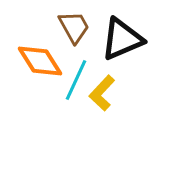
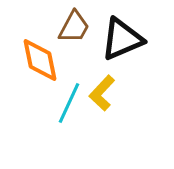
brown trapezoid: rotated 57 degrees clockwise
orange diamond: moved 1 px up; rotated 21 degrees clockwise
cyan line: moved 7 px left, 23 px down
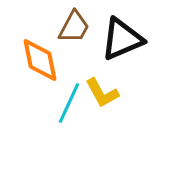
yellow L-shape: rotated 72 degrees counterclockwise
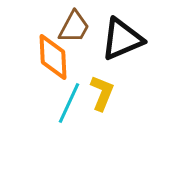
orange diamond: moved 13 px right, 3 px up; rotated 9 degrees clockwise
yellow L-shape: rotated 129 degrees counterclockwise
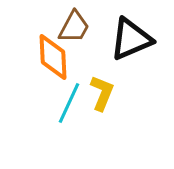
black triangle: moved 9 px right
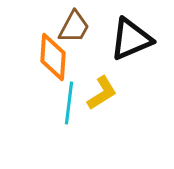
orange diamond: rotated 6 degrees clockwise
yellow L-shape: rotated 36 degrees clockwise
cyan line: rotated 18 degrees counterclockwise
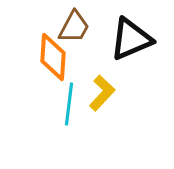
yellow L-shape: rotated 15 degrees counterclockwise
cyan line: moved 1 px down
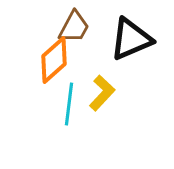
orange diamond: moved 1 px right, 3 px down; rotated 45 degrees clockwise
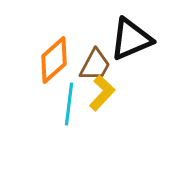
brown trapezoid: moved 21 px right, 38 px down
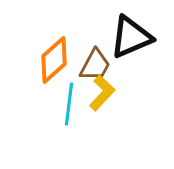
black triangle: moved 2 px up
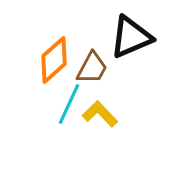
brown trapezoid: moved 3 px left, 3 px down
yellow L-shape: moved 2 px left, 21 px down; rotated 87 degrees counterclockwise
cyan line: rotated 18 degrees clockwise
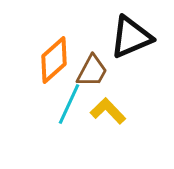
brown trapezoid: moved 3 px down
yellow L-shape: moved 8 px right, 3 px up
